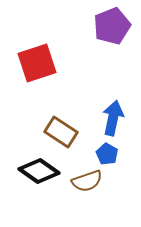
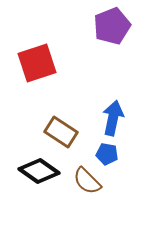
blue pentagon: rotated 20 degrees counterclockwise
brown semicircle: rotated 64 degrees clockwise
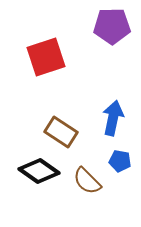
purple pentagon: rotated 21 degrees clockwise
red square: moved 9 px right, 6 px up
blue pentagon: moved 13 px right, 7 px down
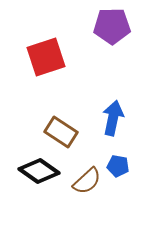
blue pentagon: moved 2 px left, 5 px down
brown semicircle: rotated 88 degrees counterclockwise
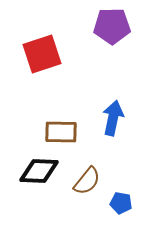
red square: moved 4 px left, 3 px up
brown rectangle: rotated 32 degrees counterclockwise
blue pentagon: moved 3 px right, 37 px down
black diamond: rotated 33 degrees counterclockwise
brown semicircle: rotated 8 degrees counterclockwise
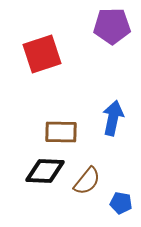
black diamond: moved 6 px right
